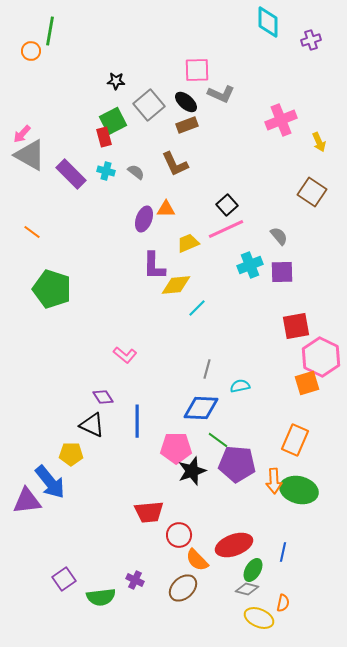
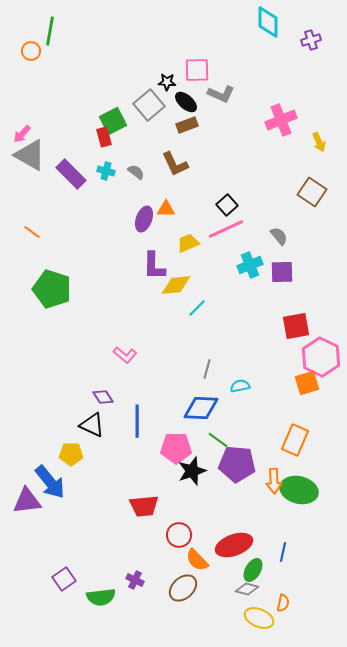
black star at (116, 81): moved 51 px right, 1 px down
red trapezoid at (149, 512): moved 5 px left, 6 px up
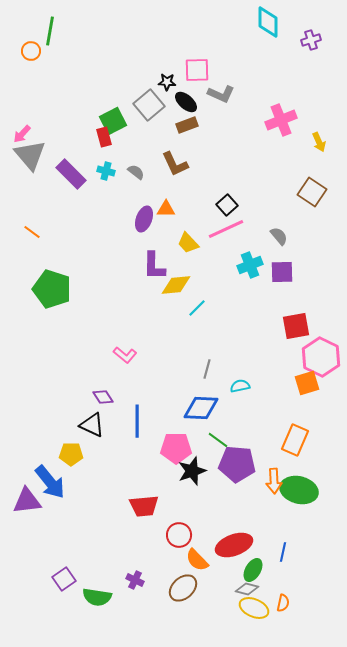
gray triangle at (30, 155): rotated 20 degrees clockwise
yellow trapezoid at (188, 243): rotated 110 degrees counterclockwise
green semicircle at (101, 597): moved 4 px left; rotated 16 degrees clockwise
yellow ellipse at (259, 618): moved 5 px left, 10 px up
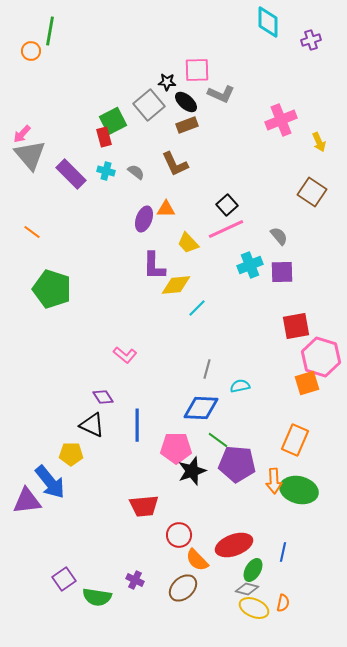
pink hexagon at (321, 357): rotated 9 degrees counterclockwise
blue line at (137, 421): moved 4 px down
